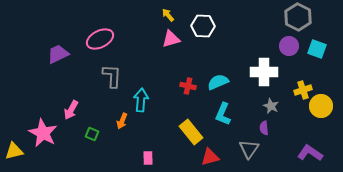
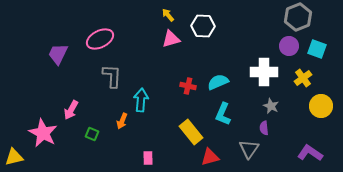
gray hexagon: rotated 12 degrees clockwise
purple trapezoid: rotated 40 degrees counterclockwise
yellow cross: moved 12 px up; rotated 18 degrees counterclockwise
yellow triangle: moved 6 px down
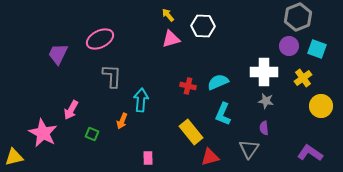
gray star: moved 5 px left, 5 px up; rotated 14 degrees counterclockwise
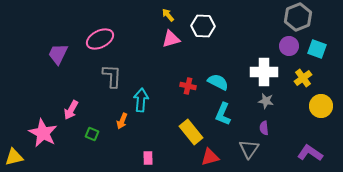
cyan semicircle: rotated 50 degrees clockwise
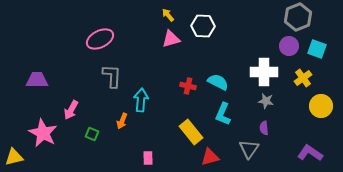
purple trapezoid: moved 21 px left, 26 px down; rotated 65 degrees clockwise
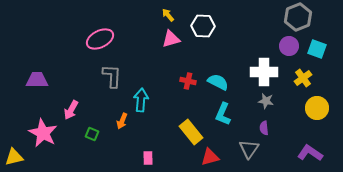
red cross: moved 5 px up
yellow circle: moved 4 px left, 2 px down
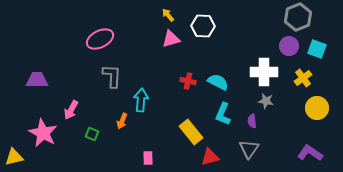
purple semicircle: moved 12 px left, 7 px up
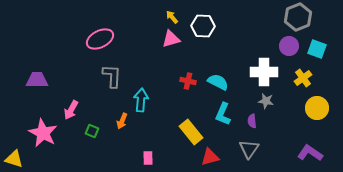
yellow arrow: moved 4 px right, 2 px down
green square: moved 3 px up
yellow triangle: moved 2 px down; rotated 30 degrees clockwise
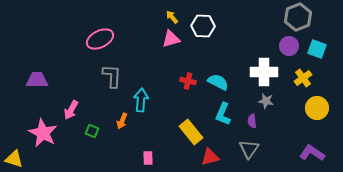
purple L-shape: moved 2 px right
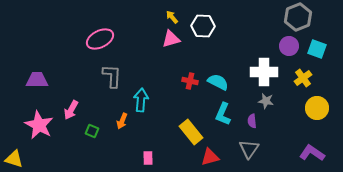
red cross: moved 2 px right
pink star: moved 4 px left, 8 px up
